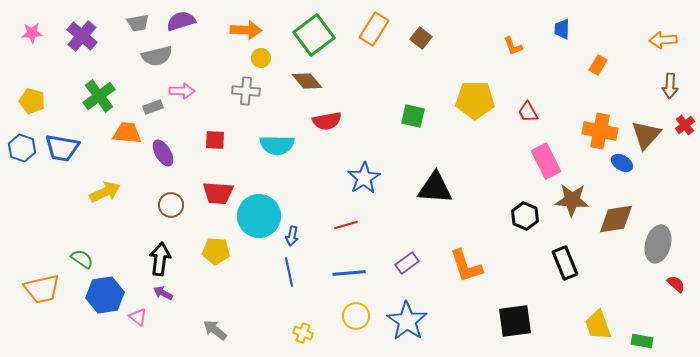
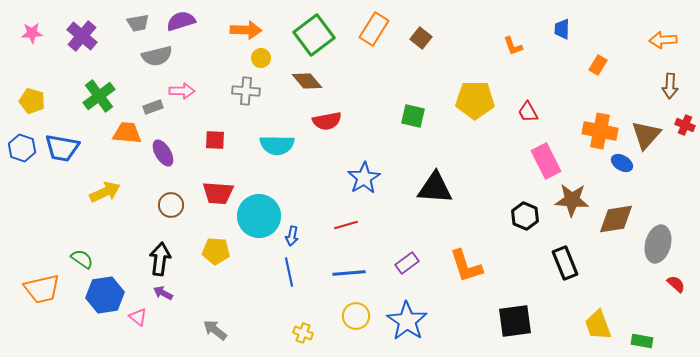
red cross at (685, 125): rotated 30 degrees counterclockwise
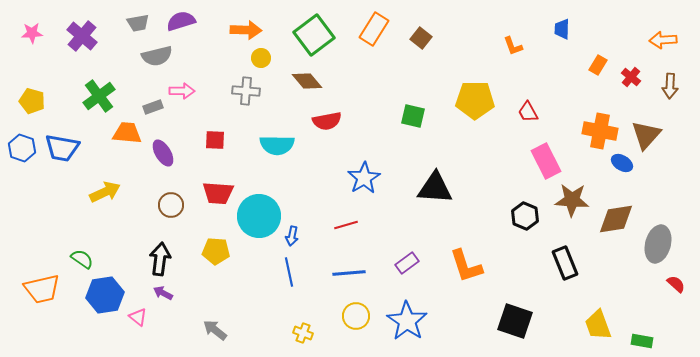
red cross at (685, 125): moved 54 px left, 48 px up; rotated 18 degrees clockwise
black square at (515, 321): rotated 27 degrees clockwise
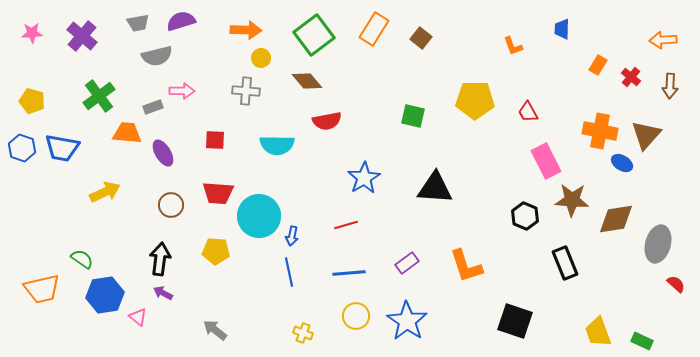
yellow trapezoid at (598, 325): moved 7 px down
green rectangle at (642, 341): rotated 15 degrees clockwise
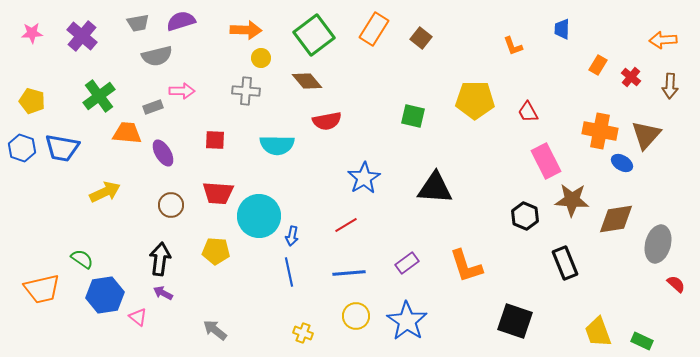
red line at (346, 225): rotated 15 degrees counterclockwise
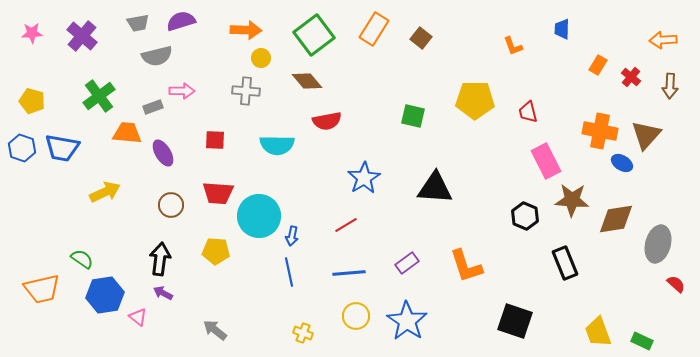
red trapezoid at (528, 112): rotated 15 degrees clockwise
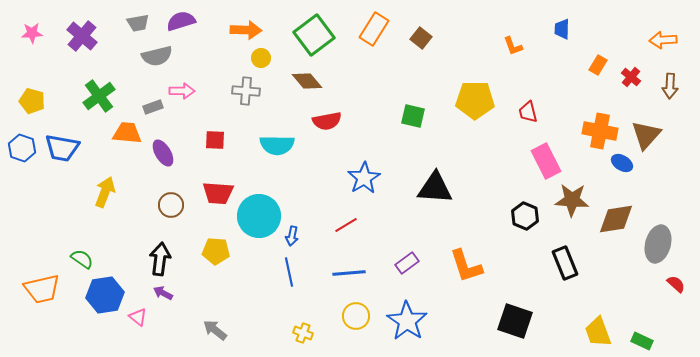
yellow arrow at (105, 192): rotated 44 degrees counterclockwise
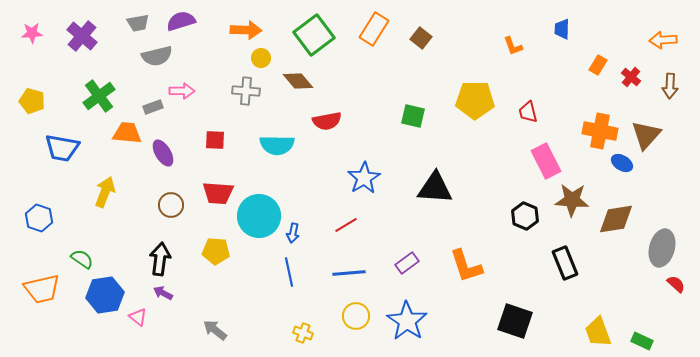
brown diamond at (307, 81): moved 9 px left
blue hexagon at (22, 148): moved 17 px right, 70 px down
blue arrow at (292, 236): moved 1 px right, 3 px up
gray ellipse at (658, 244): moved 4 px right, 4 px down
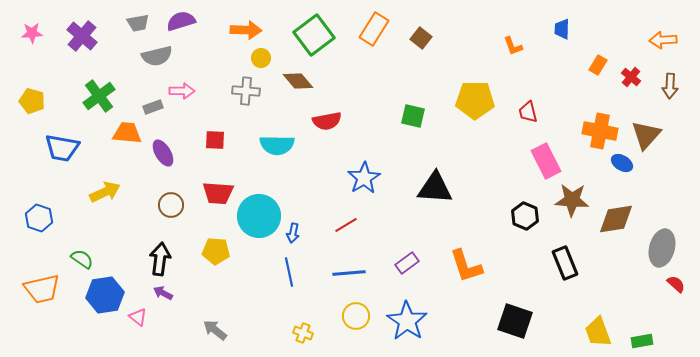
yellow arrow at (105, 192): rotated 44 degrees clockwise
green rectangle at (642, 341): rotated 35 degrees counterclockwise
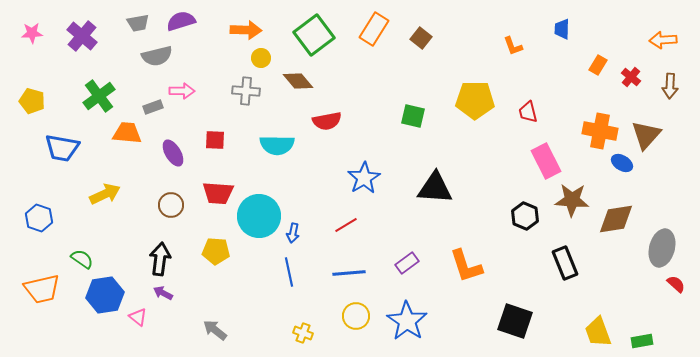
purple ellipse at (163, 153): moved 10 px right
yellow arrow at (105, 192): moved 2 px down
